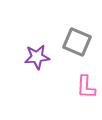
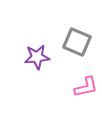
pink L-shape: rotated 105 degrees counterclockwise
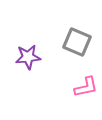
purple star: moved 9 px left
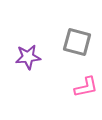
gray square: rotated 8 degrees counterclockwise
